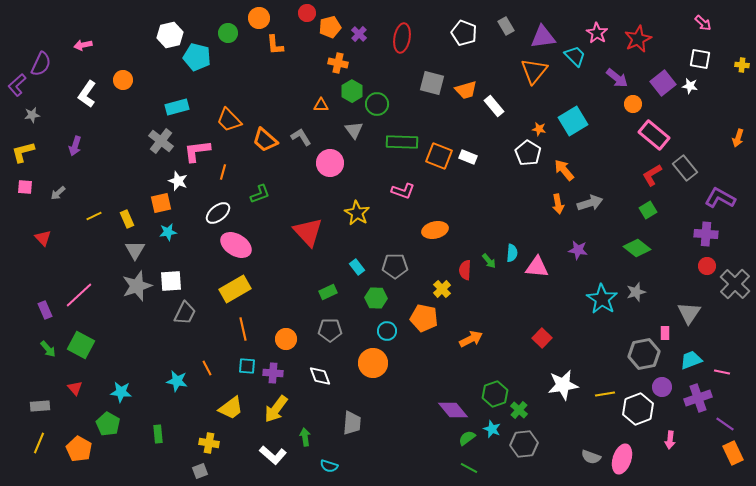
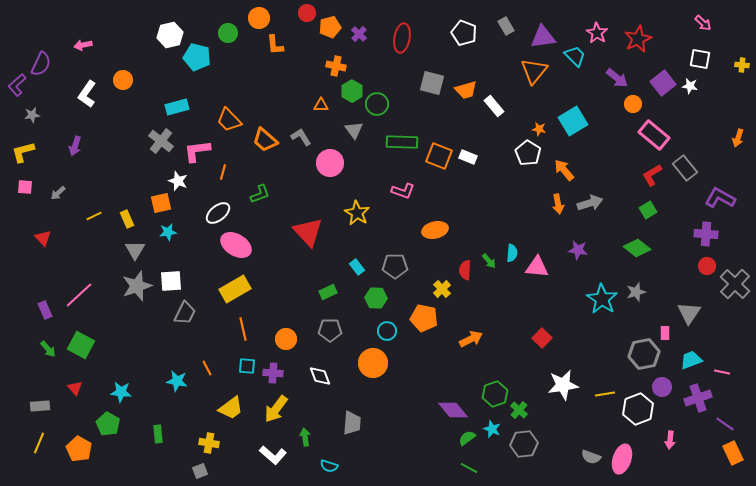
orange cross at (338, 63): moved 2 px left, 3 px down
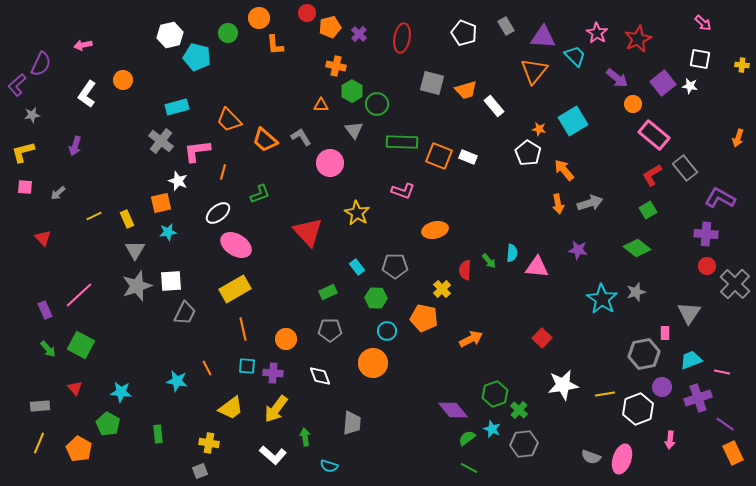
purple triangle at (543, 37): rotated 12 degrees clockwise
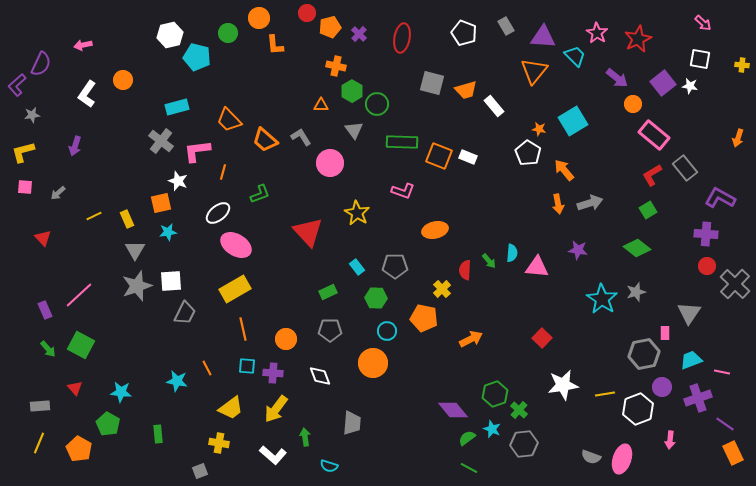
yellow cross at (209, 443): moved 10 px right
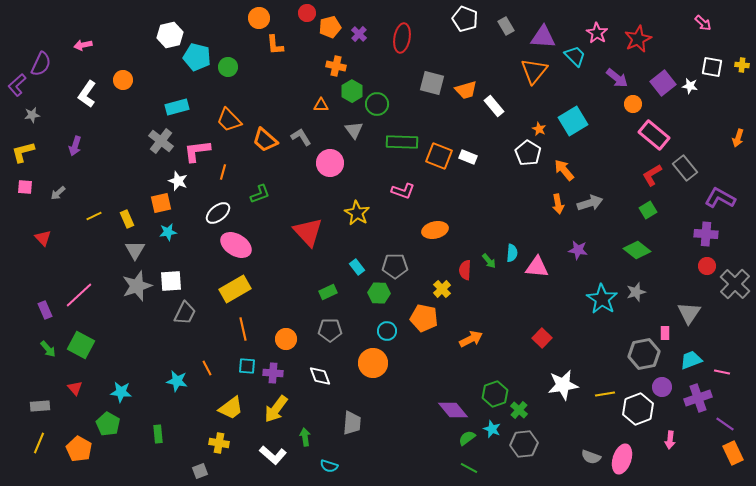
green circle at (228, 33): moved 34 px down
white pentagon at (464, 33): moved 1 px right, 14 px up
white square at (700, 59): moved 12 px right, 8 px down
orange star at (539, 129): rotated 16 degrees clockwise
green diamond at (637, 248): moved 2 px down
green hexagon at (376, 298): moved 3 px right, 5 px up
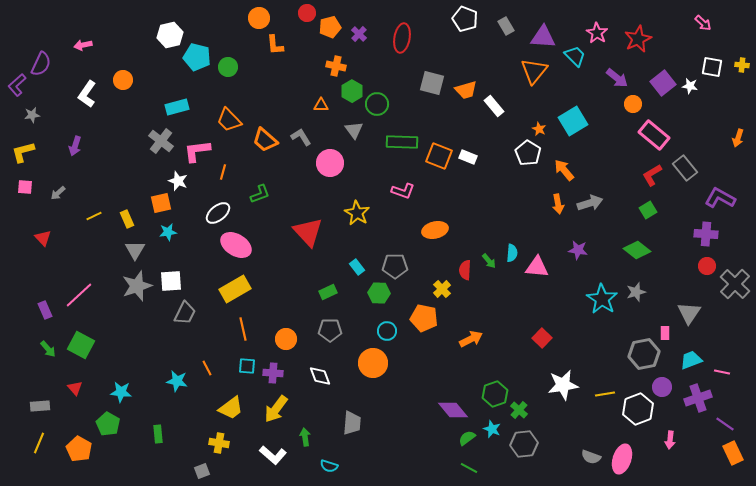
gray square at (200, 471): moved 2 px right
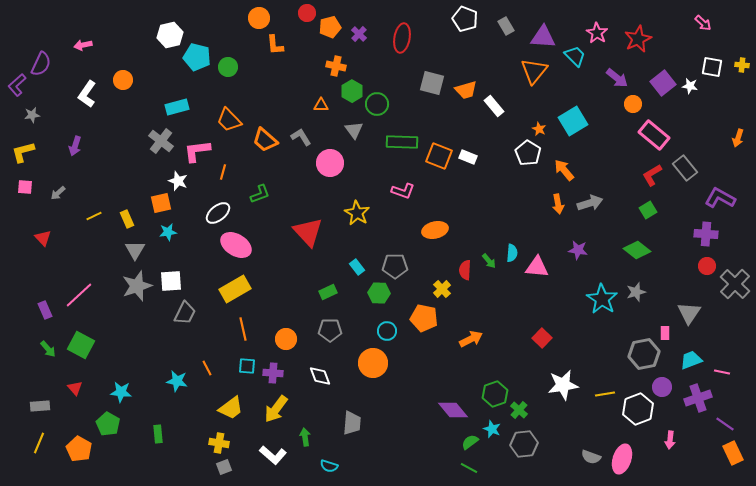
green semicircle at (467, 438): moved 3 px right, 4 px down
gray square at (202, 471): moved 22 px right, 4 px up
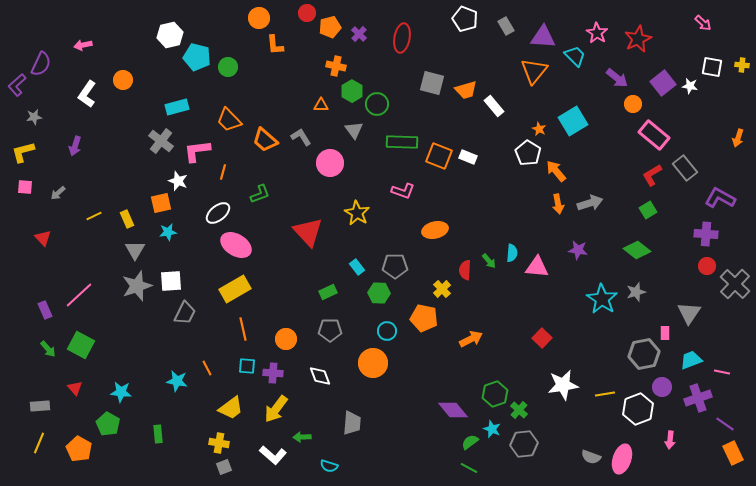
gray star at (32, 115): moved 2 px right, 2 px down
orange arrow at (564, 170): moved 8 px left, 1 px down
green arrow at (305, 437): moved 3 px left; rotated 84 degrees counterclockwise
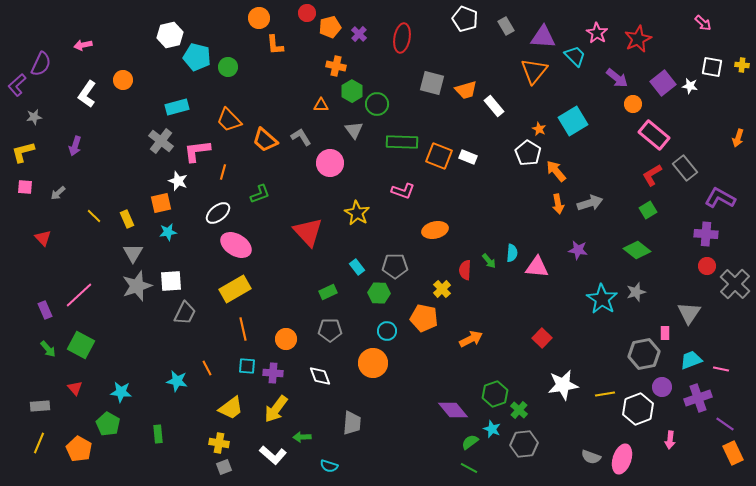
yellow line at (94, 216): rotated 70 degrees clockwise
gray triangle at (135, 250): moved 2 px left, 3 px down
pink line at (722, 372): moved 1 px left, 3 px up
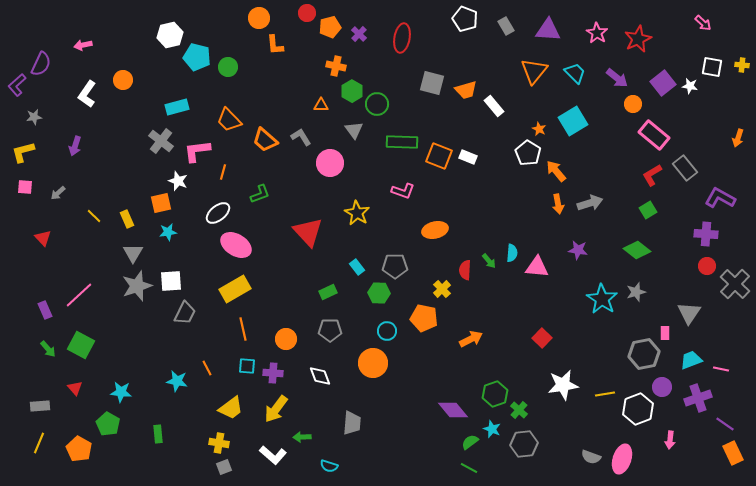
purple triangle at (543, 37): moved 5 px right, 7 px up
cyan trapezoid at (575, 56): moved 17 px down
